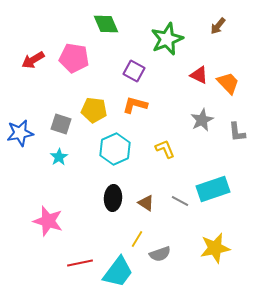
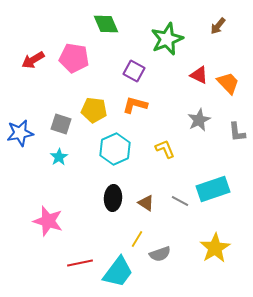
gray star: moved 3 px left
yellow star: rotated 20 degrees counterclockwise
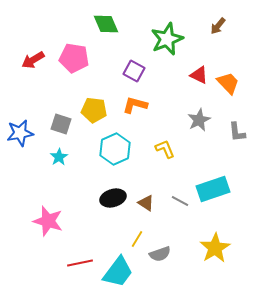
black ellipse: rotated 70 degrees clockwise
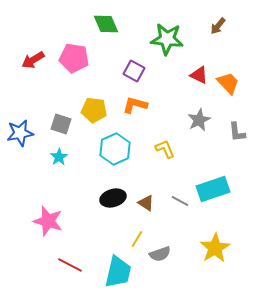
green star: rotated 28 degrees clockwise
red line: moved 10 px left, 2 px down; rotated 40 degrees clockwise
cyan trapezoid: rotated 24 degrees counterclockwise
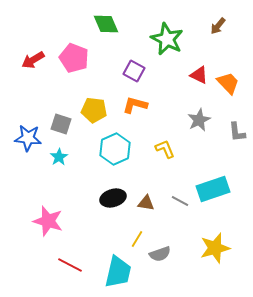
green star: rotated 20 degrees clockwise
pink pentagon: rotated 12 degrees clockwise
blue star: moved 8 px right, 5 px down; rotated 16 degrees clockwise
brown triangle: rotated 24 degrees counterclockwise
yellow star: rotated 16 degrees clockwise
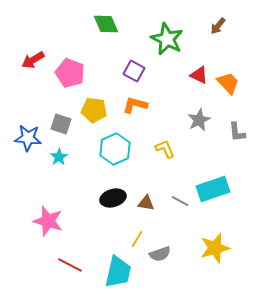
pink pentagon: moved 4 px left, 15 px down
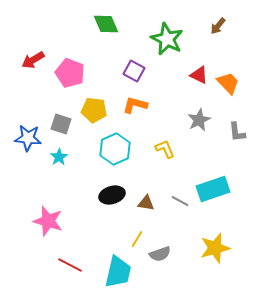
black ellipse: moved 1 px left, 3 px up
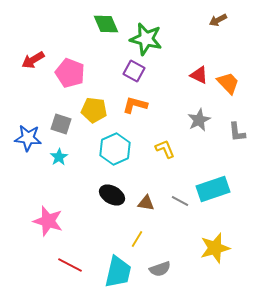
brown arrow: moved 6 px up; rotated 24 degrees clockwise
green star: moved 21 px left; rotated 12 degrees counterclockwise
black ellipse: rotated 45 degrees clockwise
gray semicircle: moved 15 px down
